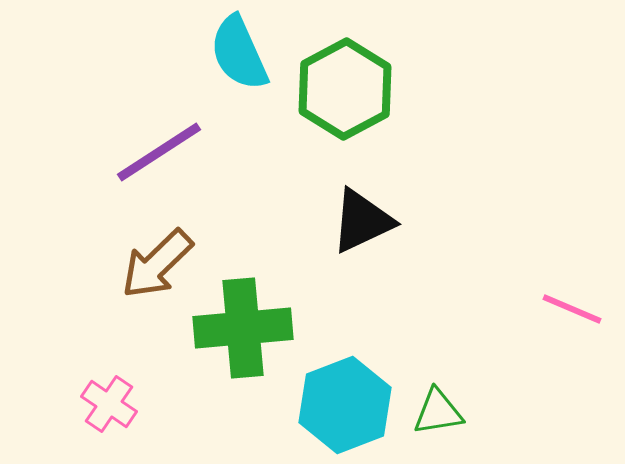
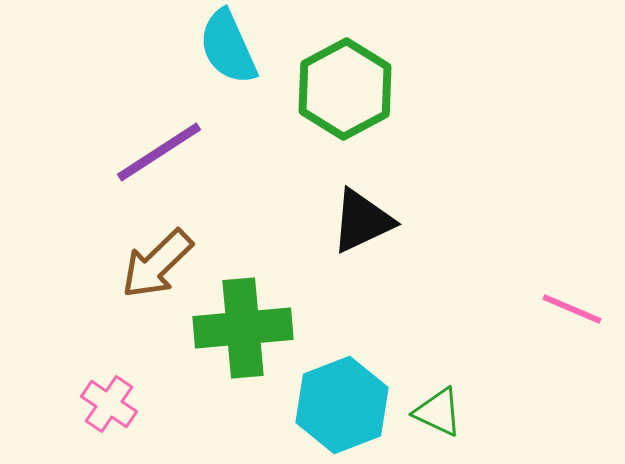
cyan semicircle: moved 11 px left, 6 px up
cyan hexagon: moved 3 px left
green triangle: rotated 34 degrees clockwise
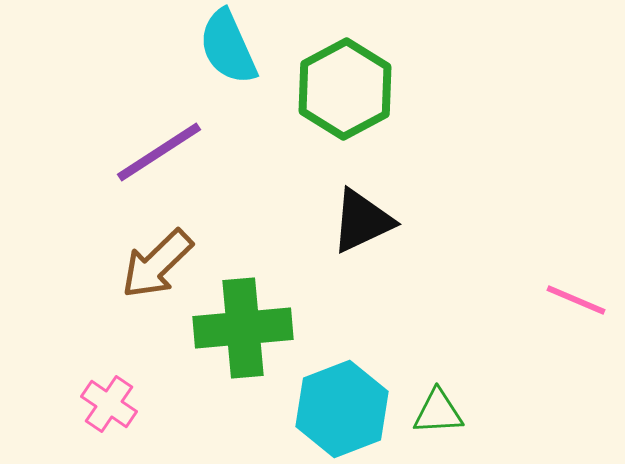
pink line: moved 4 px right, 9 px up
cyan hexagon: moved 4 px down
green triangle: rotated 28 degrees counterclockwise
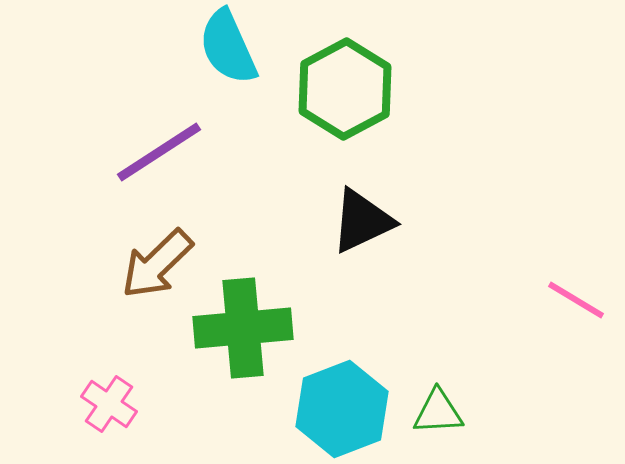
pink line: rotated 8 degrees clockwise
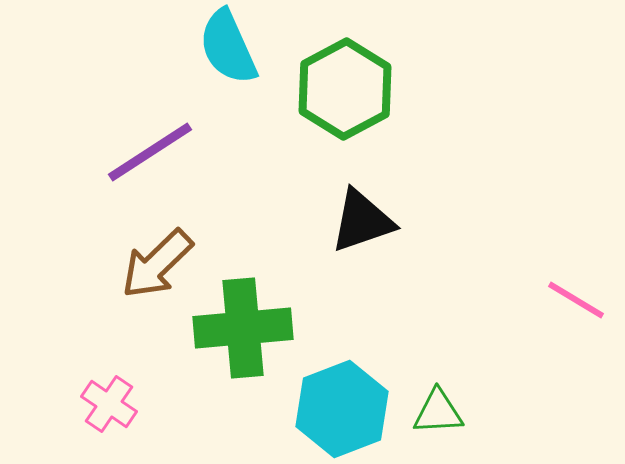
purple line: moved 9 px left
black triangle: rotated 6 degrees clockwise
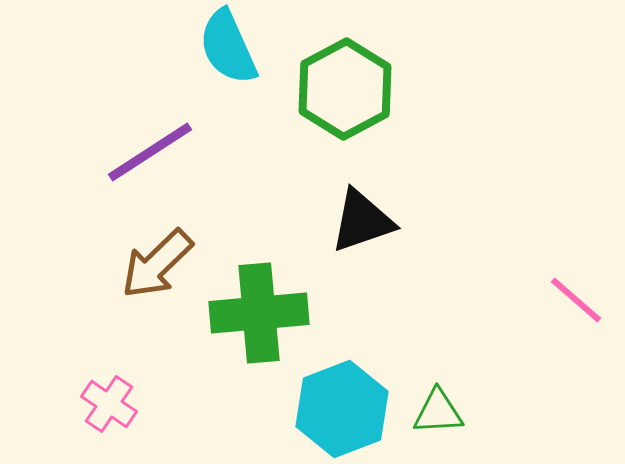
pink line: rotated 10 degrees clockwise
green cross: moved 16 px right, 15 px up
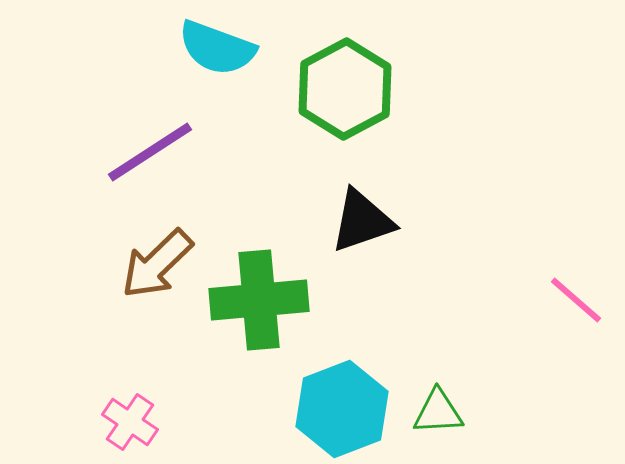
cyan semicircle: moved 11 px left, 1 px down; rotated 46 degrees counterclockwise
green cross: moved 13 px up
pink cross: moved 21 px right, 18 px down
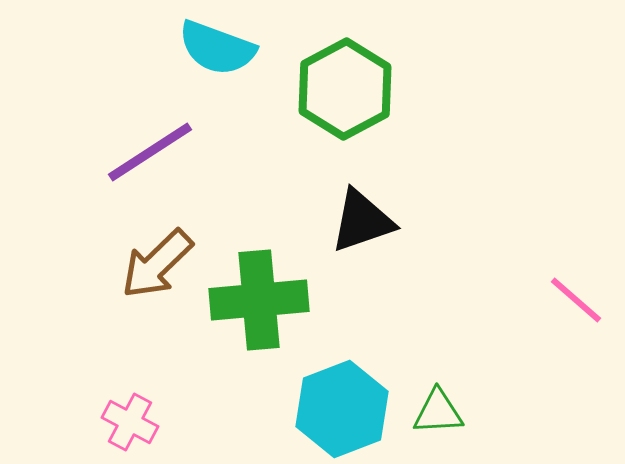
pink cross: rotated 6 degrees counterclockwise
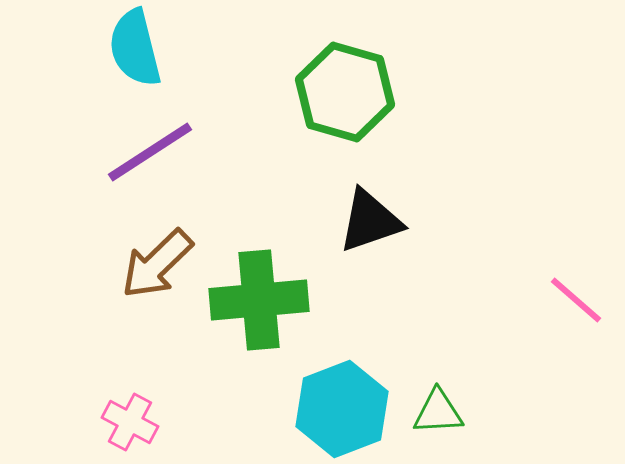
cyan semicircle: moved 82 px left; rotated 56 degrees clockwise
green hexagon: moved 3 px down; rotated 16 degrees counterclockwise
black triangle: moved 8 px right
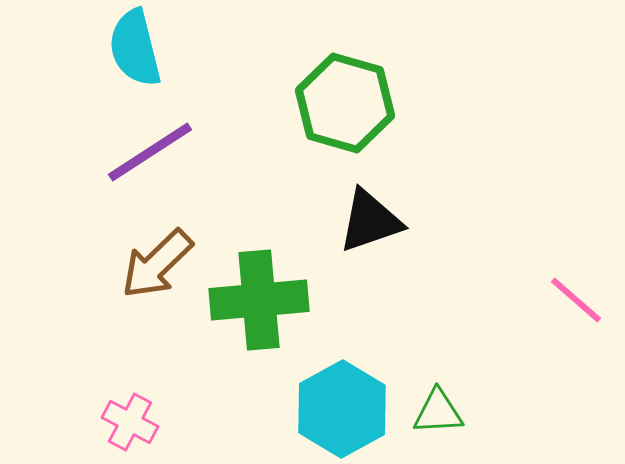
green hexagon: moved 11 px down
cyan hexagon: rotated 8 degrees counterclockwise
